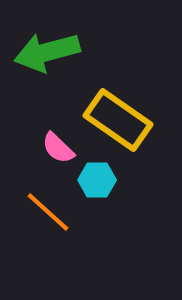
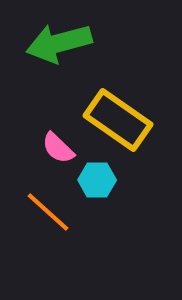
green arrow: moved 12 px right, 9 px up
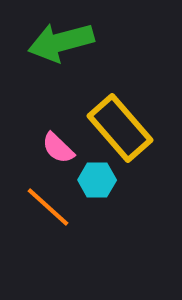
green arrow: moved 2 px right, 1 px up
yellow rectangle: moved 2 px right, 8 px down; rotated 14 degrees clockwise
orange line: moved 5 px up
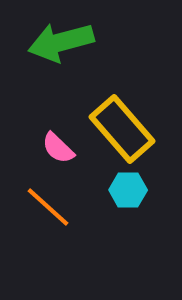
yellow rectangle: moved 2 px right, 1 px down
cyan hexagon: moved 31 px right, 10 px down
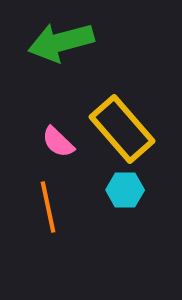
pink semicircle: moved 6 px up
cyan hexagon: moved 3 px left
orange line: rotated 36 degrees clockwise
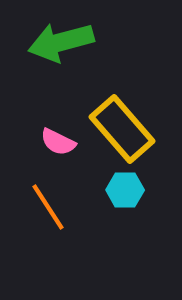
pink semicircle: rotated 18 degrees counterclockwise
orange line: rotated 21 degrees counterclockwise
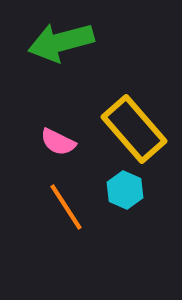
yellow rectangle: moved 12 px right
cyan hexagon: rotated 24 degrees clockwise
orange line: moved 18 px right
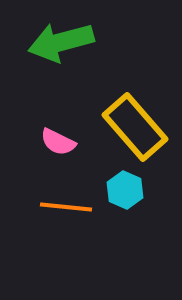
yellow rectangle: moved 1 px right, 2 px up
orange line: rotated 51 degrees counterclockwise
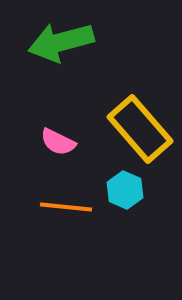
yellow rectangle: moved 5 px right, 2 px down
